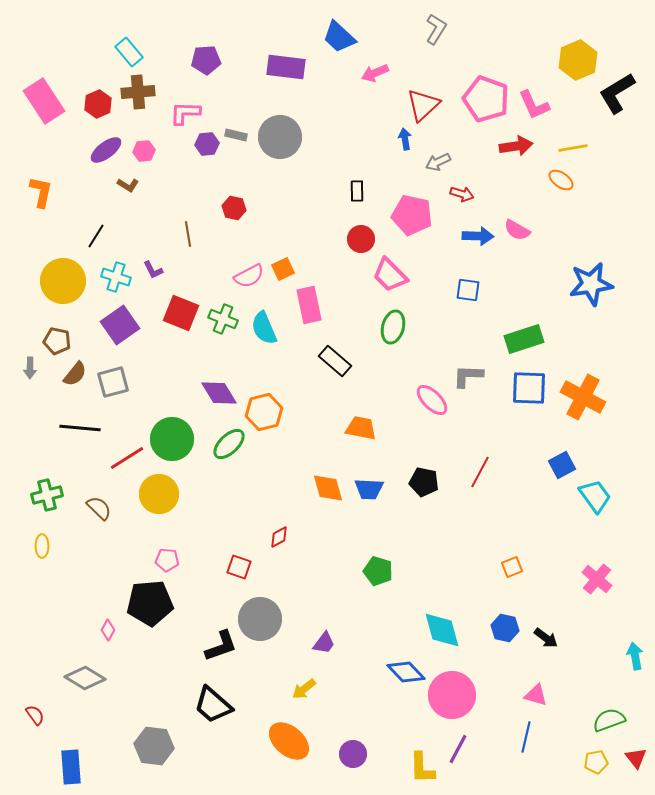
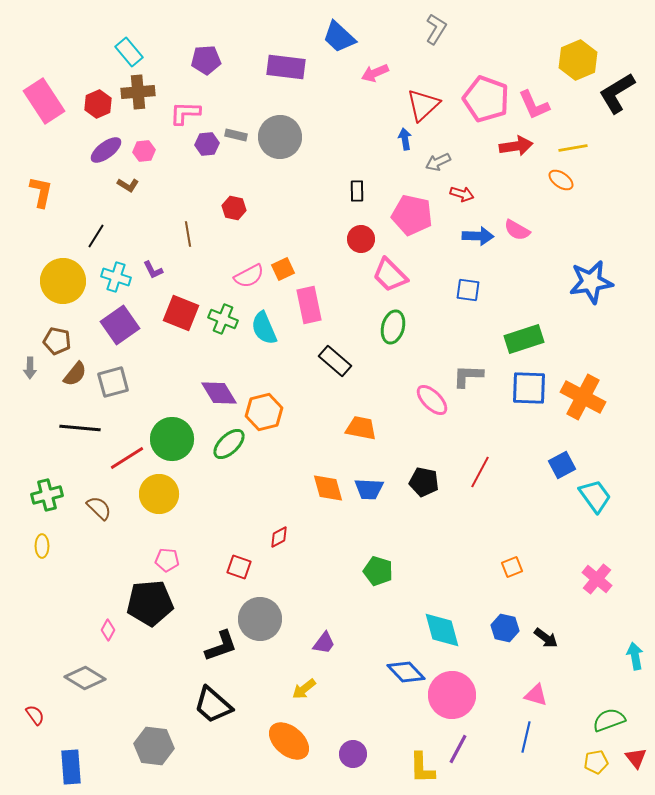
blue star at (591, 284): moved 2 px up
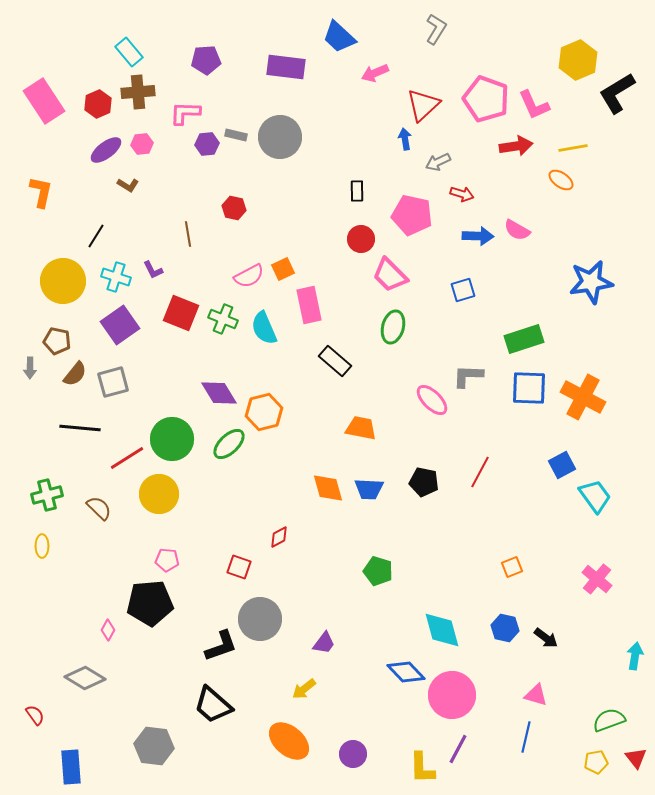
pink hexagon at (144, 151): moved 2 px left, 7 px up
blue square at (468, 290): moved 5 px left; rotated 25 degrees counterclockwise
cyan arrow at (635, 656): rotated 20 degrees clockwise
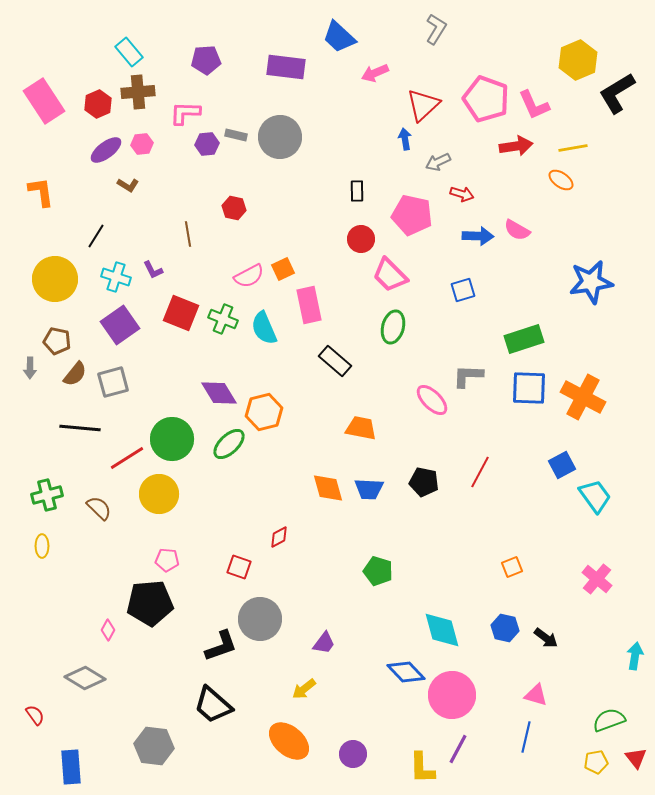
orange L-shape at (41, 192): rotated 20 degrees counterclockwise
yellow circle at (63, 281): moved 8 px left, 2 px up
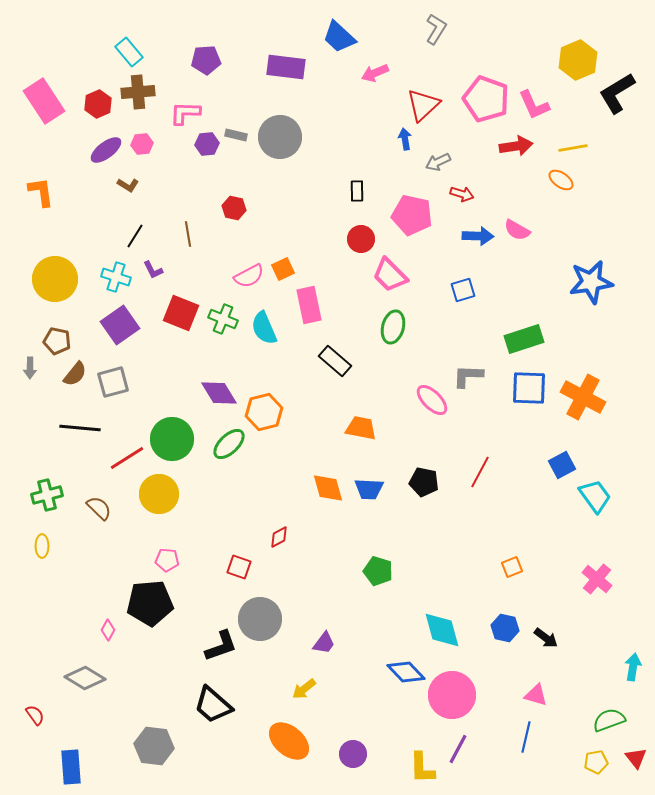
black line at (96, 236): moved 39 px right
cyan arrow at (635, 656): moved 2 px left, 11 px down
